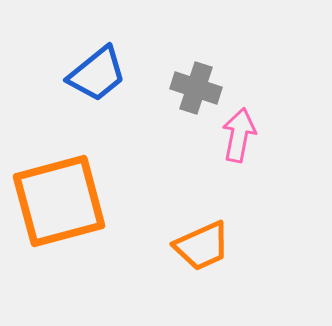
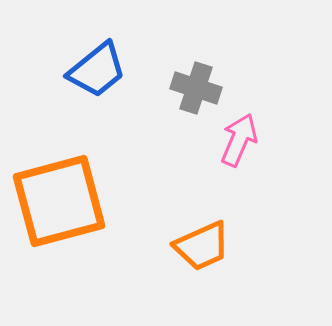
blue trapezoid: moved 4 px up
pink arrow: moved 5 px down; rotated 12 degrees clockwise
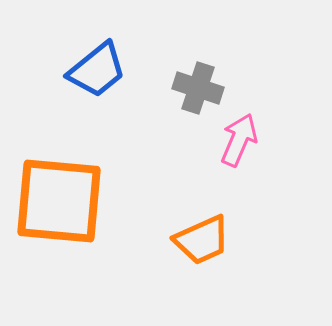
gray cross: moved 2 px right
orange square: rotated 20 degrees clockwise
orange trapezoid: moved 6 px up
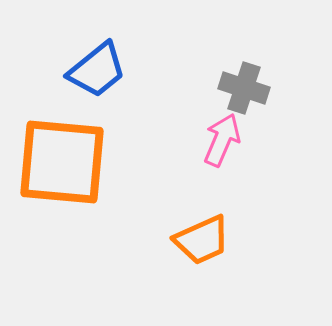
gray cross: moved 46 px right
pink arrow: moved 17 px left
orange square: moved 3 px right, 39 px up
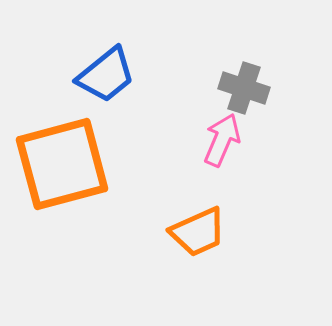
blue trapezoid: moved 9 px right, 5 px down
orange square: moved 2 px down; rotated 20 degrees counterclockwise
orange trapezoid: moved 4 px left, 8 px up
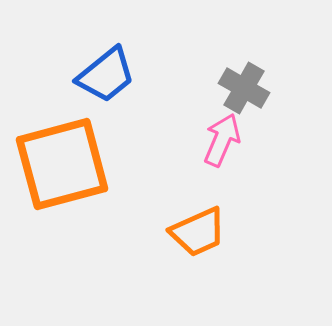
gray cross: rotated 12 degrees clockwise
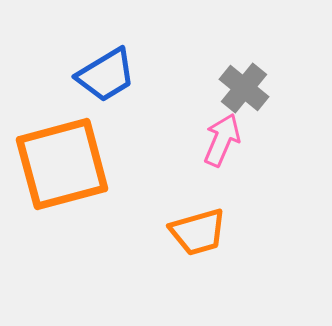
blue trapezoid: rotated 8 degrees clockwise
gray cross: rotated 9 degrees clockwise
orange trapezoid: rotated 8 degrees clockwise
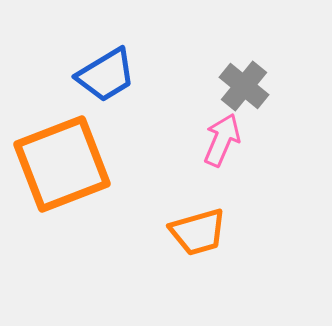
gray cross: moved 2 px up
orange square: rotated 6 degrees counterclockwise
